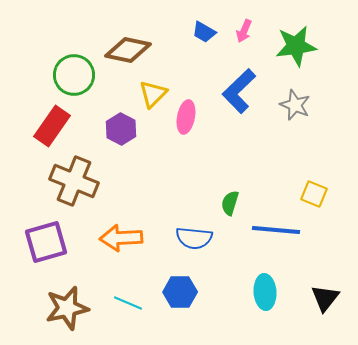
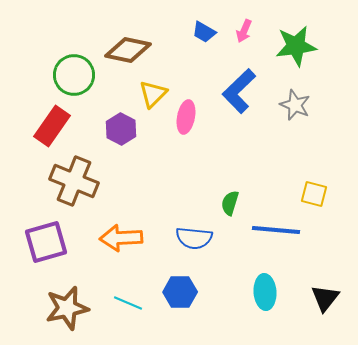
yellow square: rotated 8 degrees counterclockwise
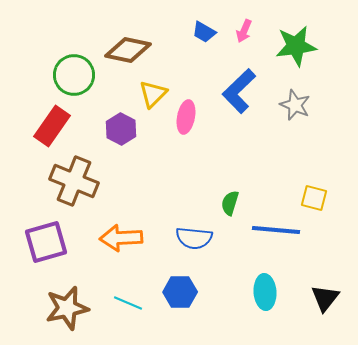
yellow square: moved 4 px down
